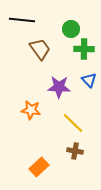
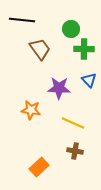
purple star: moved 1 px down
yellow line: rotated 20 degrees counterclockwise
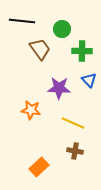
black line: moved 1 px down
green circle: moved 9 px left
green cross: moved 2 px left, 2 px down
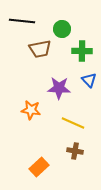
brown trapezoid: rotated 115 degrees clockwise
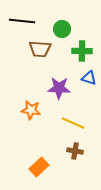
brown trapezoid: rotated 15 degrees clockwise
blue triangle: moved 2 px up; rotated 28 degrees counterclockwise
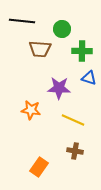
yellow line: moved 3 px up
orange rectangle: rotated 12 degrees counterclockwise
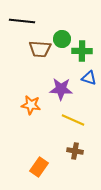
green circle: moved 10 px down
purple star: moved 2 px right, 1 px down
orange star: moved 5 px up
